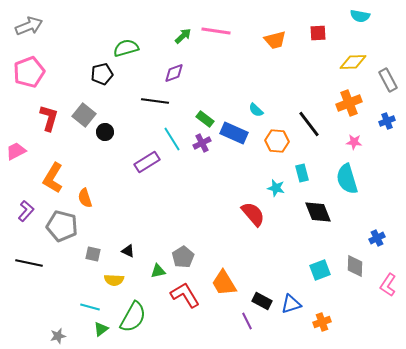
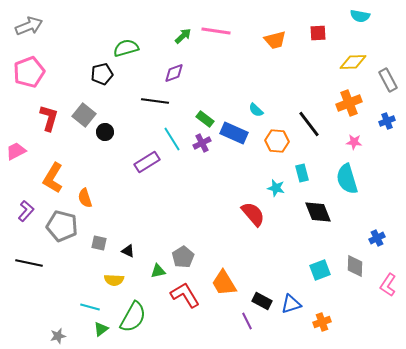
gray square at (93, 254): moved 6 px right, 11 px up
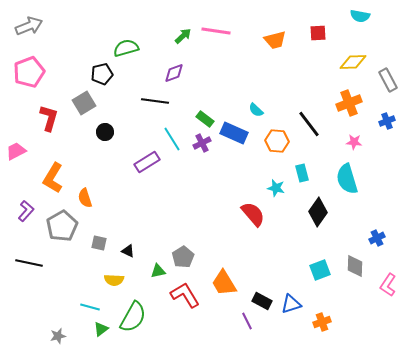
gray square at (84, 115): moved 12 px up; rotated 20 degrees clockwise
black diamond at (318, 212): rotated 56 degrees clockwise
gray pentagon at (62, 226): rotated 28 degrees clockwise
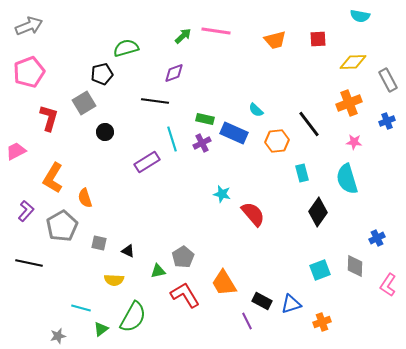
red square at (318, 33): moved 6 px down
green rectangle at (205, 119): rotated 24 degrees counterclockwise
cyan line at (172, 139): rotated 15 degrees clockwise
orange hexagon at (277, 141): rotated 10 degrees counterclockwise
cyan star at (276, 188): moved 54 px left, 6 px down
cyan line at (90, 307): moved 9 px left, 1 px down
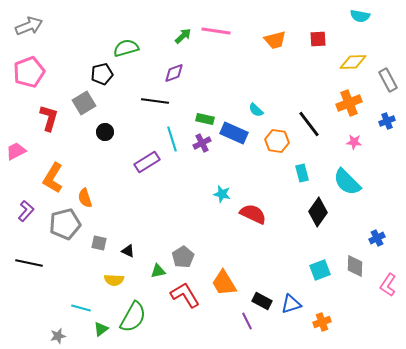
orange hexagon at (277, 141): rotated 15 degrees clockwise
cyan semicircle at (347, 179): moved 3 px down; rotated 28 degrees counterclockwise
red semicircle at (253, 214): rotated 24 degrees counterclockwise
gray pentagon at (62, 226): moved 3 px right, 2 px up; rotated 16 degrees clockwise
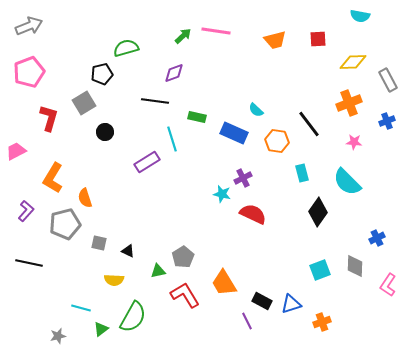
green rectangle at (205, 119): moved 8 px left, 2 px up
purple cross at (202, 143): moved 41 px right, 35 px down
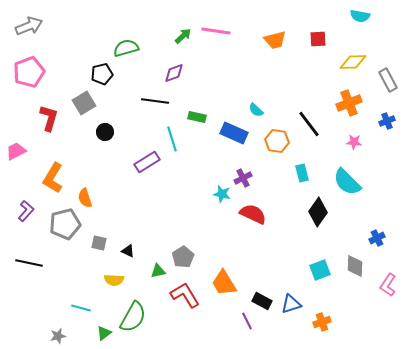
green triangle at (101, 329): moved 3 px right, 4 px down
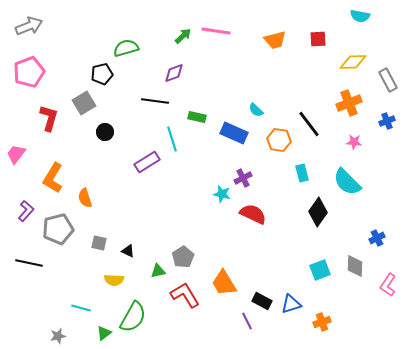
orange hexagon at (277, 141): moved 2 px right, 1 px up
pink trapezoid at (16, 151): moved 3 px down; rotated 25 degrees counterclockwise
gray pentagon at (65, 224): moved 7 px left, 5 px down
